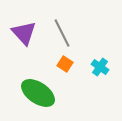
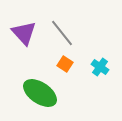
gray line: rotated 12 degrees counterclockwise
green ellipse: moved 2 px right
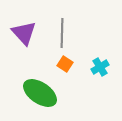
gray line: rotated 40 degrees clockwise
cyan cross: rotated 24 degrees clockwise
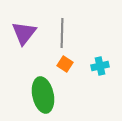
purple triangle: rotated 20 degrees clockwise
cyan cross: moved 1 px up; rotated 18 degrees clockwise
green ellipse: moved 3 px right, 2 px down; rotated 44 degrees clockwise
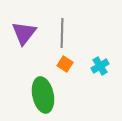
cyan cross: rotated 18 degrees counterclockwise
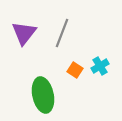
gray line: rotated 20 degrees clockwise
orange square: moved 10 px right, 6 px down
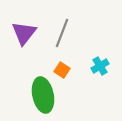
orange square: moved 13 px left
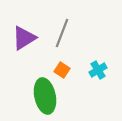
purple triangle: moved 5 px down; rotated 20 degrees clockwise
cyan cross: moved 2 px left, 4 px down
green ellipse: moved 2 px right, 1 px down
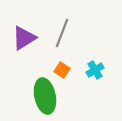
cyan cross: moved 3 px left
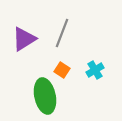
purple triangle: moved 1 px down
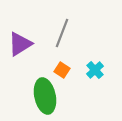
purple triangle: moved 4 px left, 5 px down
cyan cross: rotated 12 degrees counterclockwise
